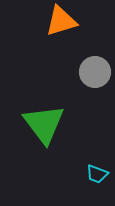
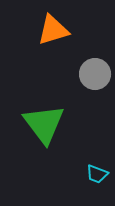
orange triangle: moved 8 px left, 9 px down
gray circle: moved 2 px down
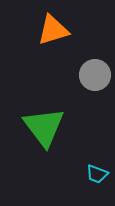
gray circle: moved 1 px down
green triangle: moved 3 px down
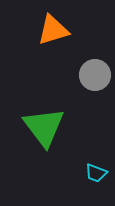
cyan trapezoid: moved 1 px left, 1 px up
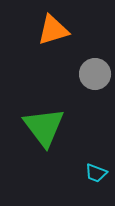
gray circle: moved 1 px up
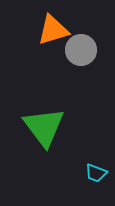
gray circle: moved 14 px left, 24 px up
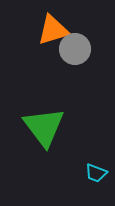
gray circle: moved 6 px left, 1 px up
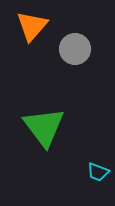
orange triangle: moved 21 px left, 4 px up; rotated 32 degrees counterclockwise
cyan trapezoid: moved 2 px right, 1 px up
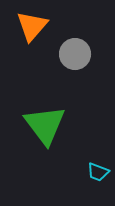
gray circle: moved 5 px down
green triangle: moved 1 px right, 2 px up
